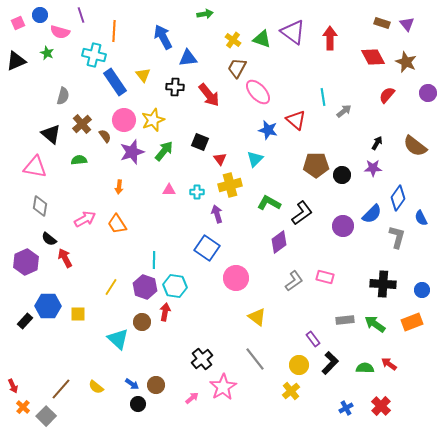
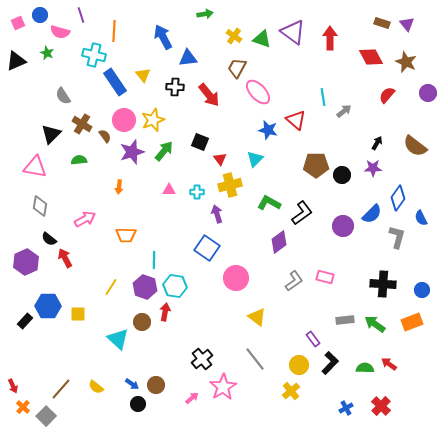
yellow cross at (233, 40): moved 1 px right, 4 px up
red diamond at (373, 57): moved 2 px left
gray semicircle at (63, 96): rotated 132 degrees clockwise
brown cross at (82, 124): rotated 18 degrees counterclockwise
black triangle at (51, 134): rotated 35 degrees clockwise
orange trapezoid at (117, 224): moved 9 px right, 11 px down; rotated 55 degrees counterclockwise
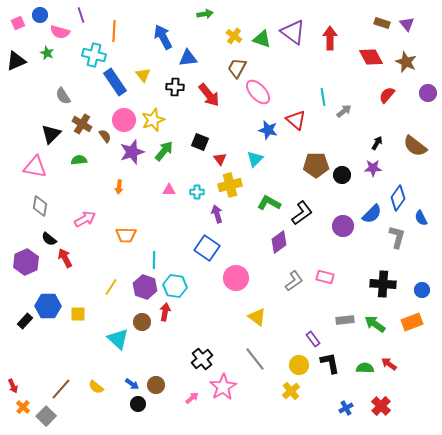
black L-shape at (330, 363): rotated 55 degrees counterclockwise
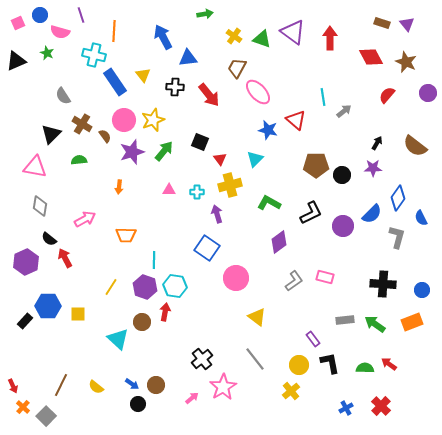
black L-shape at (302, 213): moved 9 px right; rotated 10 degrees clockwise
brown line at (61, 389): moved 4 px up; rotated 15 degrees counterclockwise
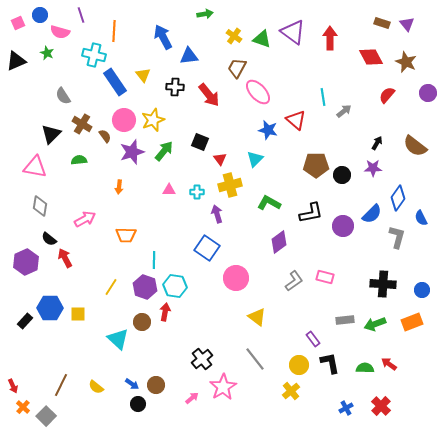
blue triangle at (188, 58): moved 1 px right, 2 px up
black L-shape at (311, 213): rotated 15 degrees clockwise
blue hexagon at (48, 306): moved 2 px right, 2 px down
green arrow at (375, 324): rotated 55 degrees counterclockwise
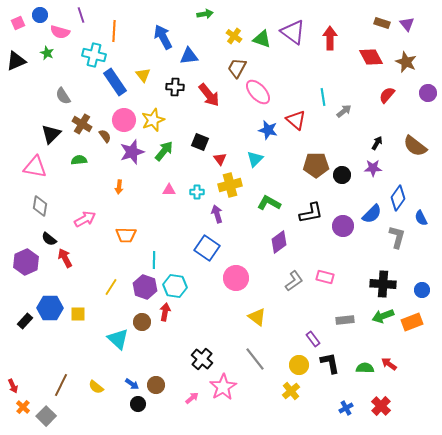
green arrow at (375, 324): moved 8 px right, 8 px up
black cross at (202, 359): rotated 10 degrees counterclockwise
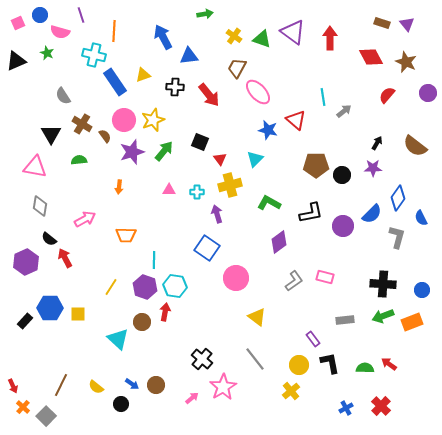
yellow triangle at (143, 75): rotated 49 degrees clockwise
black triangle at (51, 134): rotated 15 degrees counterclockwise
black circle at (138, 404): moved 17 px left
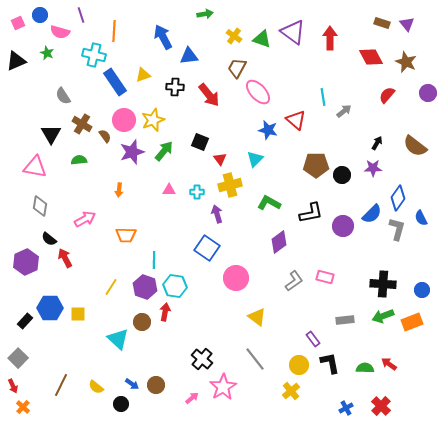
orange arrow at (119, 187): moved 3 px down
gray L-shape at (397, 237): moved 8 px up
gray square at (46, 416): moved 28 px left, 58 px up
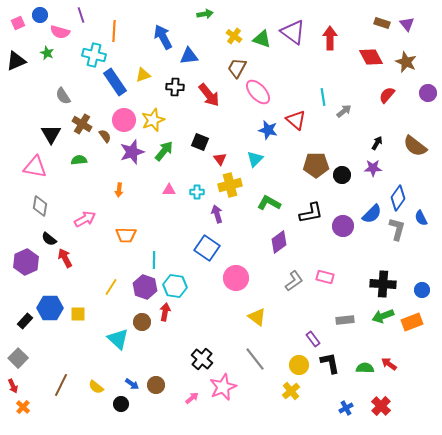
pink star at (223, 387): rotated 8 degrees clockwise
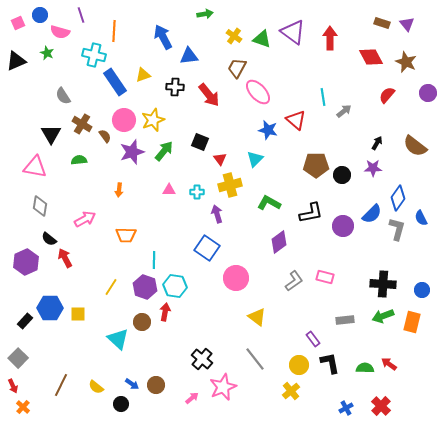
orange rectangle at (412, 322): rotated 55 degrees counterclockwise
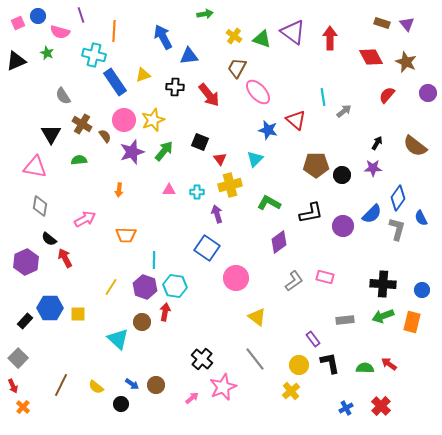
blue circle at (40, 15): moved 2 px left, 1 px down
